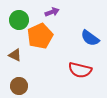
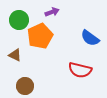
brown circle: moved 6 px right
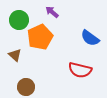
purple arrow: rotated 120 degrees counterclockwise
orange pentagon: moved 1 px down
brown triangle: rotated 16 degrees clockwise
brown circle: moved 1 px right, 1 px down
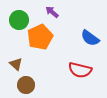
brown triangle: moved 1 px right, 9 px down
brown circle: moved 2 px up
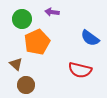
purple arrow: rotated 32 degrees counterclockwise
green circle: moved 3 px right, 1 px up
orange pentagon: moved 3 px left, 5 px down
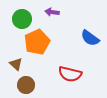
red semicircle: moved 10 px left, 4 px down
